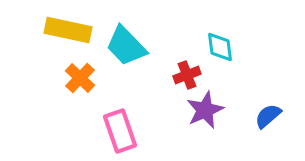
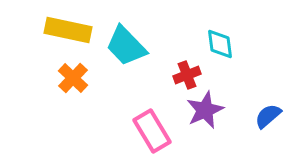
cyan diamond: moved 3 px up
orange cross: moved 7 px left
pink rectangle: moved 32 px right; rotated 12 degrees counterclockwise
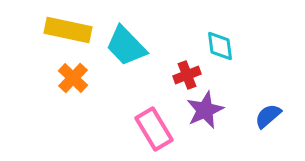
cyan diamond: moved 2 px down
pink rectangle: moved 2 px right, 2 px up
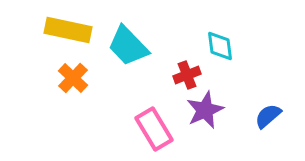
cyan trapezoid: moved 2 px right
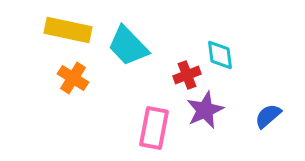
cyan diamond: moved 9 px down
orange cross: rotated 12 degrees counterclockwise
pink rectangle: moved 1 px up; rotated 42 degrees clockwise
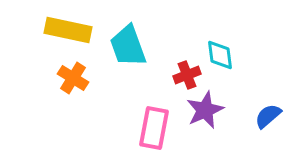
cyan trapezoid: rotated 24 degrees clockwise
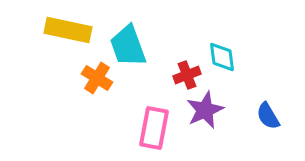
cyan diamond: moved 2 px right, 2 px down
orange cross: moved 24 px right
blue semicircle: rotated 80 degrees counterclockwise
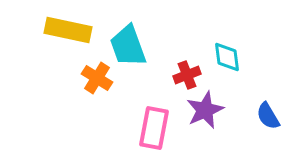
cyan diamond: moved 5 px right
